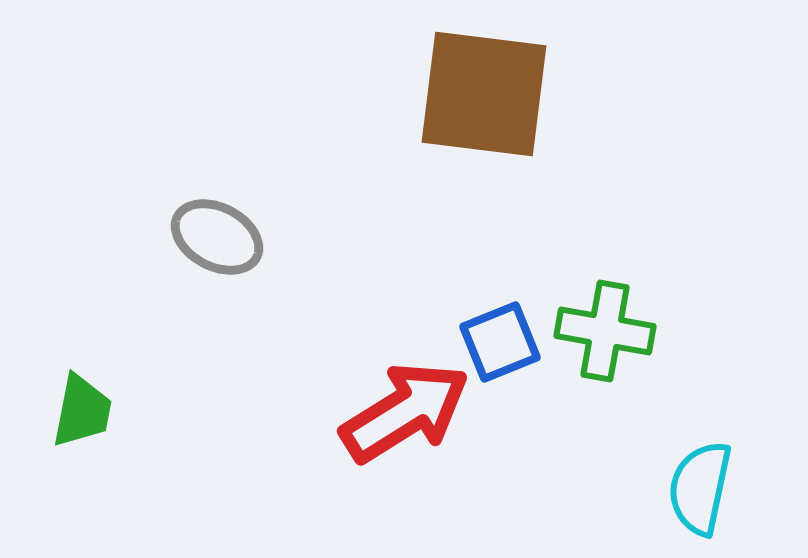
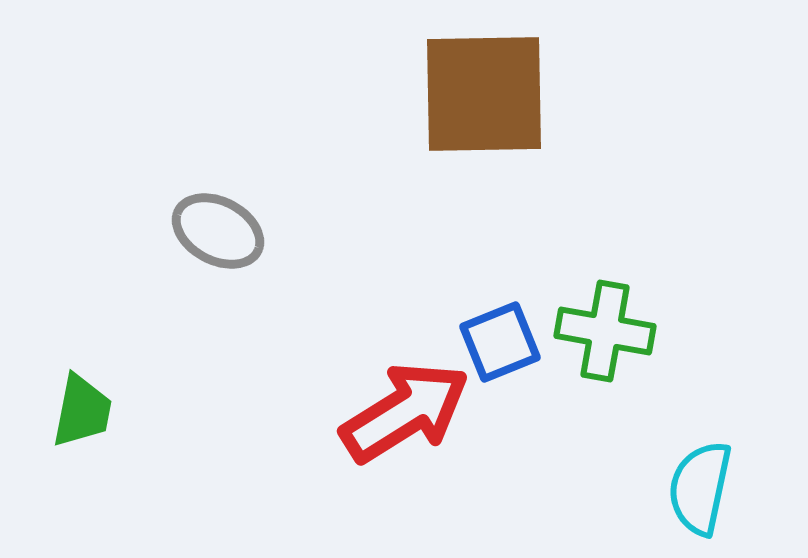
brown square: rotated 8 degrees counterclockwise
gray ellipse: moved 1 px right, 6 px up
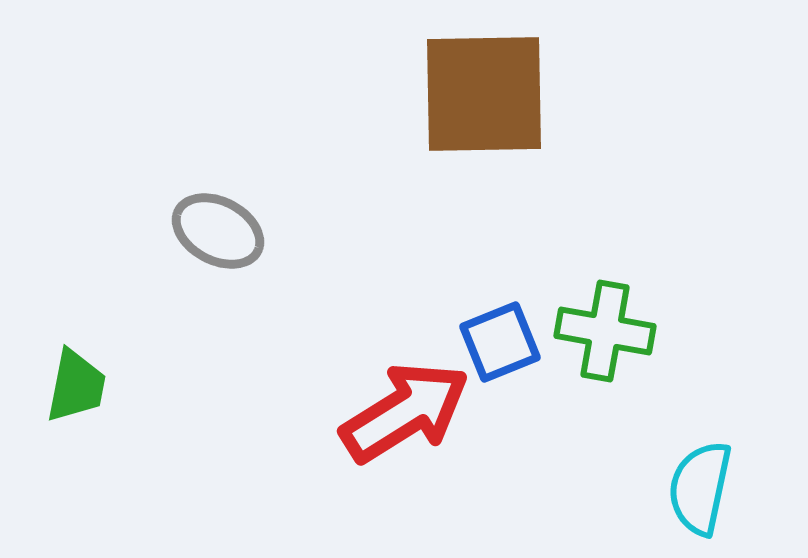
green trapezoid: moved 6 px left, 25 px up
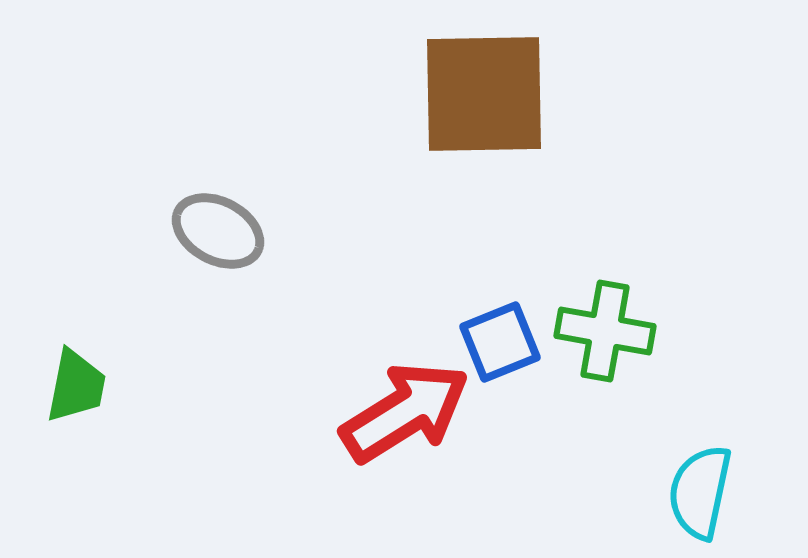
cyan semicircle: moved 4 px down
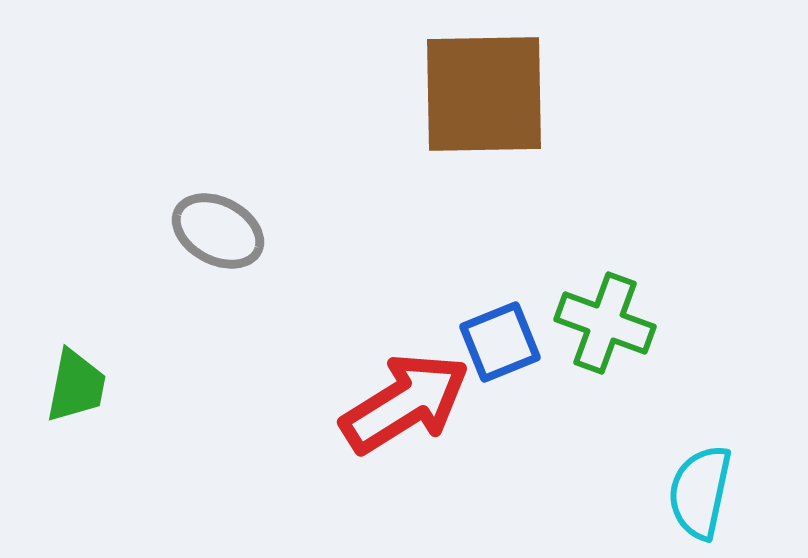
green cross: moved 8 px up; rotated 10 degrees clockwise
red arrow: moved 9 px up
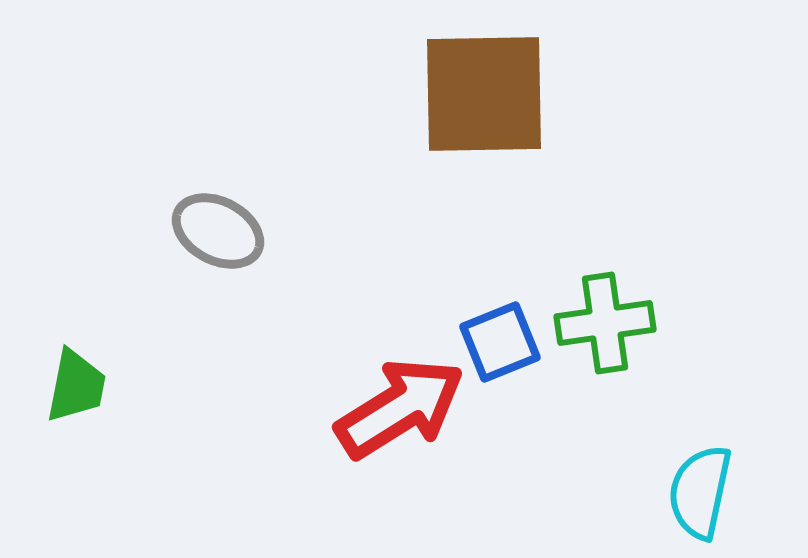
green cross: rotated 28 degrees counterclockwise
red arrow: moved 5 px left, 5 px down
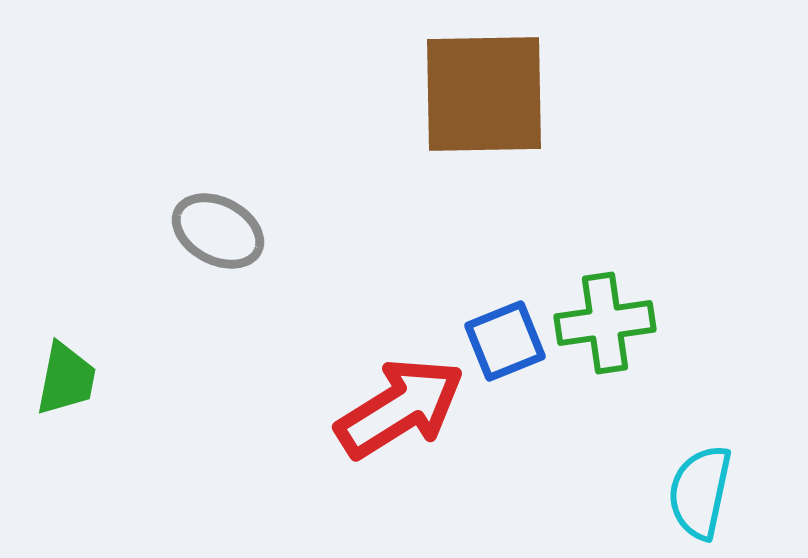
blue square: moved 5 px right, 1 px up
green trapezoid: moved 10 px left, 7 px up
